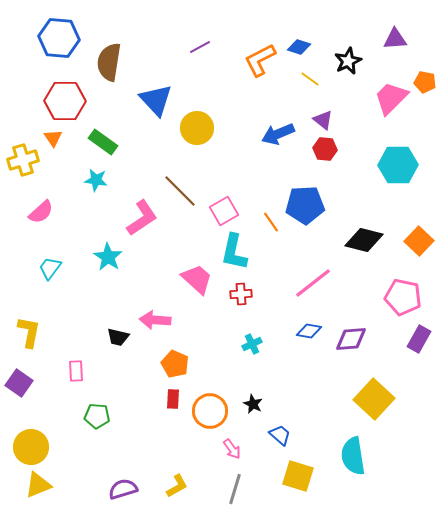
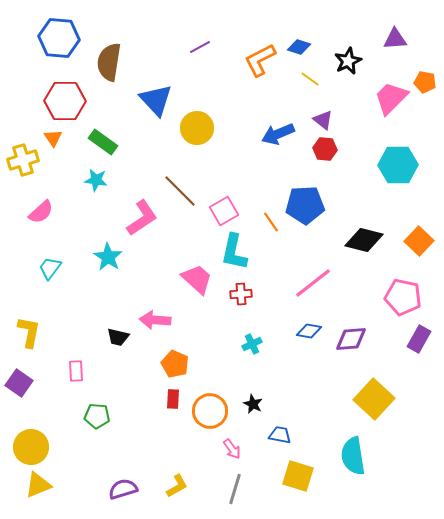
blue trapezoid at (280, 435): rotated 30 degrees counterclockwise
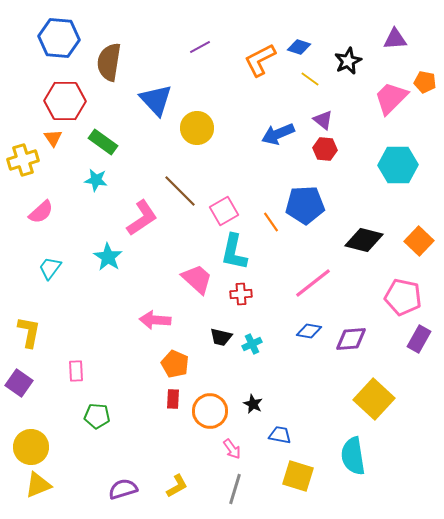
black trapezoid at (118, 337): moved 103 px right
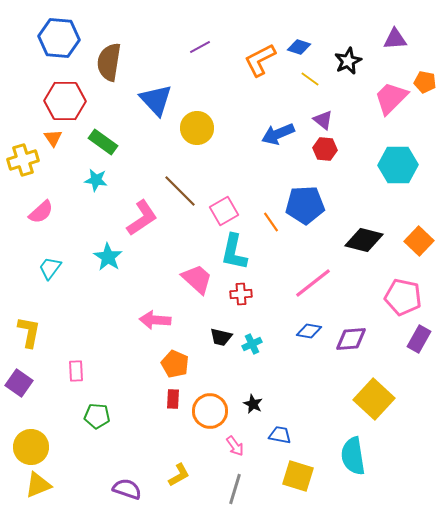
pink arrow at (232, 449): moved 3 px right, 3 px up
yellow L-shape at (177, 486): moved 2 px right, 11 px up
purple semicircle at (123, 489): moved 4 px right; rotated 36 degrees clockwise
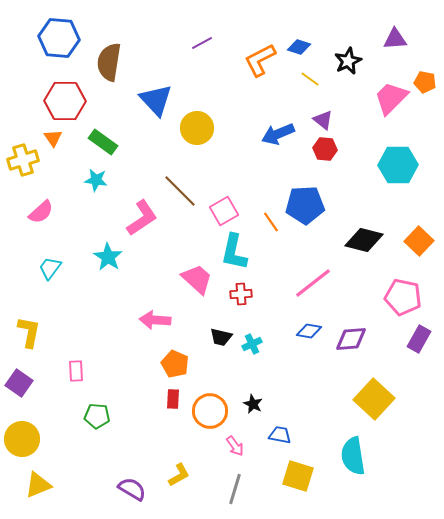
purple line at (200, 47): moved 2 px right, 4 px up
yellow circle at (31, 447): moved 9 px left, 8 px up
purple semicircle at (127, 489): moved 5 px right; rotated 12 degrees clockwise
